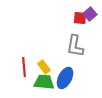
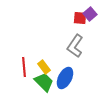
gray L-shape: rotated 25 degrees clockwise
green trapezoid: rotated 40 degrees clockwise
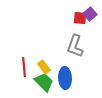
gray L-shape: rotated 15 degrees counterclockwise
blue ellipse: rotated 30 degrees counterclockwise
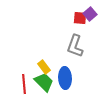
red line: moved 17 px down
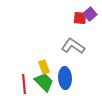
gray L-shape: moved 2 px left; rotated 105 degrees clockwise
yellow rectangle: rotated 16 degrees clockwise
